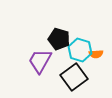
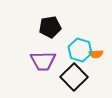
black pentagon: moved 9 px left, 12 px up; rotated 25 degrees counterclockwise
purple trapezoid: moved 3 px right; rotated 120 degrees counterclockwise
black square: rotated 8 degrees counterclockwise
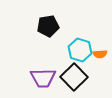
black pentagon: moved 2 px left, 1 px up
orange semicircle: moved 4 px right
purple trapezoid: moved 17 px down
